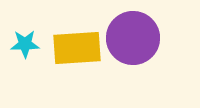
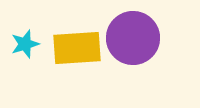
cyan star: rotated 16 degrees counterclockwise
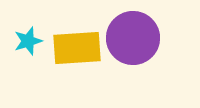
cyan star: moved 3 px right, 3 px up
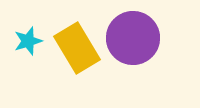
yellow rectangle: rotated 63 degrees clockwise
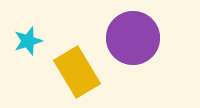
yellow rectangle: moved 24 px down
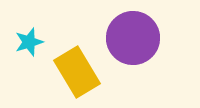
cyan star: moved 1 px right, 1 px down
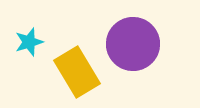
purple circle: moved 6 px down
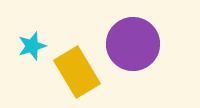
cyan star: moved 3 px right, 4 px down
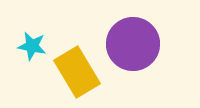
cyan star: rotated 28 degrees clockwise
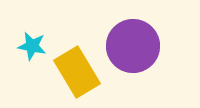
purple circle: moved 2 px down
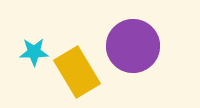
cyan star: moved 2 px right, 6 px down; rotated 12 degrees counterclockwise
